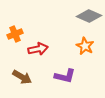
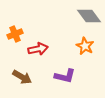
gray diamond: rotated 30 degrees clockwise
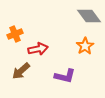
orange star: rotated 12 degrees clockwise
brown arrow: moved 1 px left, 6 px up; rotated 108 degrees clockwise
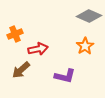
gray diamond: rotated 30 degrees counterclockwise
brown arrow: moved 1 px up
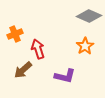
red arrow: rotated 96 degrees counterclockwise
brown arrow: moved 2 px right
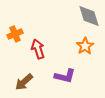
gray diamond: rotated 50 degrees clockwise
brown arrow: moved 1 px right, 12 px down
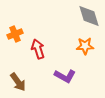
orange star: rotated 30 degrees clockwise
purple L-shape: rotated 15 degrees clockwise
brown arrow: moved 6 px left; rotated 84 degrees counterclockwise
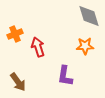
red arrow: moved 2 px up
purple L-shape: rotated 70 degrees clockwise
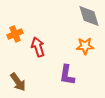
purple L-shape: moved 2 px right, 1 px up
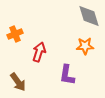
red arrow: moved 1 px right, 5 px down; rotated 36 degrees clockwise
